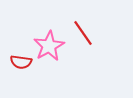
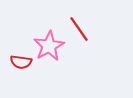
red line: moved 4 px left, 4 px up
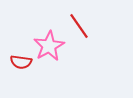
red line: moved 3 px up
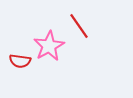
red semicircle: moved 1 px left, 1 px up
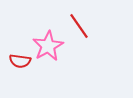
pink star: moved 1 px left
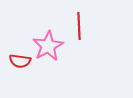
red line: rotated 32 degrees clockwise
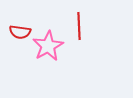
red semicircle: moved 29 px up
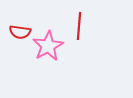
red line: rotated 8 degrees clockwise
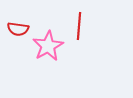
red semicircle: moved 2 px left, 3 px up
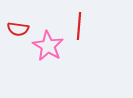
pink star: rotated 12 degrees counterclockwise
